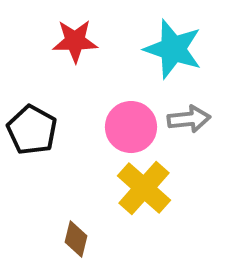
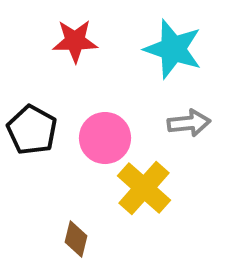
gray arrow: moved 4 px down
pink circle: moved 26 px left, 11 px down
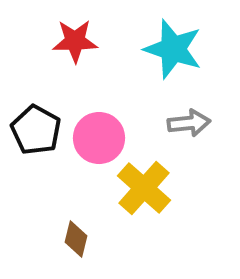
black pentagon: moved 4 px right
pink circle: moved 6 px left
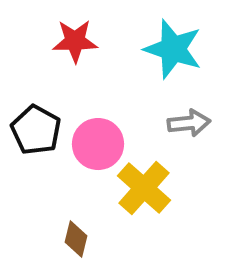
pink circle: moved 1 px left, 6 px down
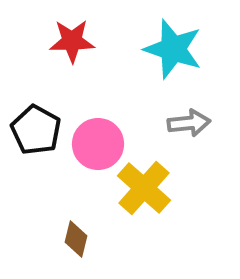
red star: moved 3 px left
